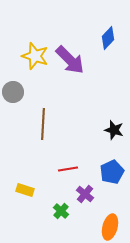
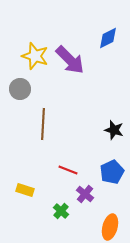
blue diamond: rotated 20 degrees clockwise
gray circle: moved 7 px right, 3 px up
red line: moved 1 px down; rotated 30 degrees clockwise
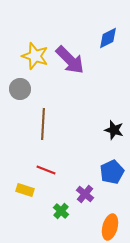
red line: moved 22 px left
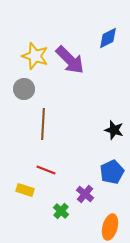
gray circle: moved 4 px right
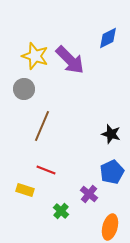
brown line: moved 1 px left, 2 px down; rotated 20 degrees clockwise
black star: moved 3 px left, 4 px down
purple cross: moved 4 px right
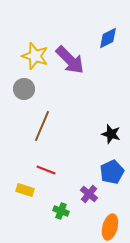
green cross: rotated 21 degrees counterclockwise
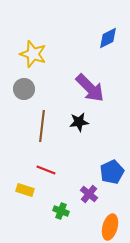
yellow star: moved 2 px left, 2 px up
purple arrow: moved 20 px right, 28 px down
brown line: rotated 16 degrees counterclockwise
black star: moved 32 px left, 12 px up; rotated 24 degrees counterclockwise
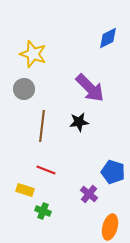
blue pentagon: moved 1 px right; rotated 30 degrees counterclockwise
green cross: moved 18 px left
